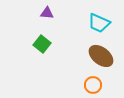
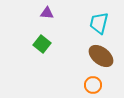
cyan trapezoid: rotated 80 degrees clockwise
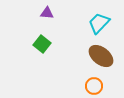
cyan trapezoid: rotated 30 degrees clockwise
orange circle: moved 1 px right, 1 px down
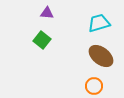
cyan trapezoid: rotated 30 degrees clockwise
green square: moved 4 px up
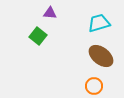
purple triangle: moved 3 px right
green square: moved 4 px left, 4 px up
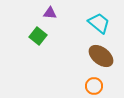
cyan trapezoid: rotated 55 degrees clockwise
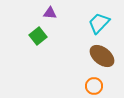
cyan trapezoid: rotated 85 degrees counterclockwise
green square: rotated 12 degrees clockwise
brown ellipse: moved 1 px right
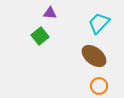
green square: moved 2 px right
brown ellipse: moved 8 px left
orange circle: moved 5 px right
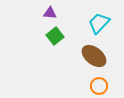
green square: moved 15 px right
